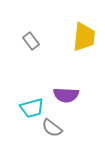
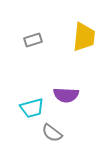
gray rectangle: moved 2 px right, 1 px up; rotated 72 degrees counterclockwise
gray semicircle: moved 5 px down
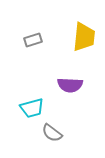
purple semicircle: moved 4 px right, 10 px up
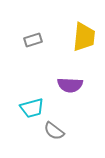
gray semicircle: moved 2 px right, 2 px up
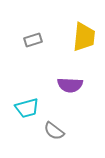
cyan trapezoid: moved 5 px left
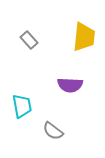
gray rectangle: moved 4 px left; rotated 66 degrees clockwise
cyan trapezoid: moved 5 px left, 2 px up; rotated 85 degrees counterclockwise
gray semicircle: moved 1 px left
